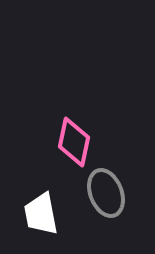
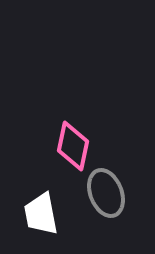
pink diamond: moved 1 px left, 4 px down
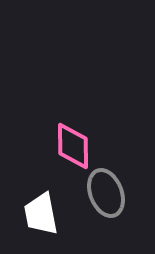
pink diamond: rotated 12 degrees counterclockwise
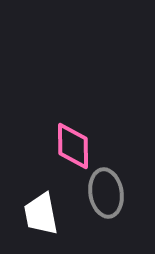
gray ellipse: rotated 12 degrees clockwise
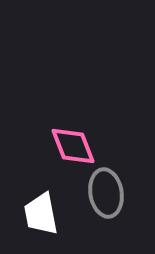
pink diamond: rotated 21 degrees counterclockwise
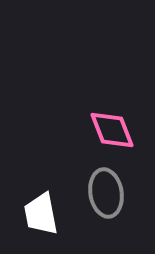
pink diamond: moved 39 px right, 16 px up
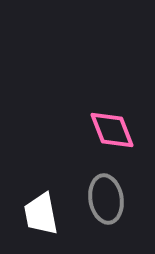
gray ellipse: moved 6 px down
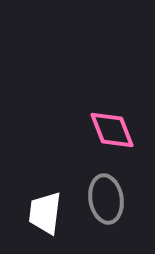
white trapezoid: moved 4 px right, 1 px up; rotated 18 degrees clockwise
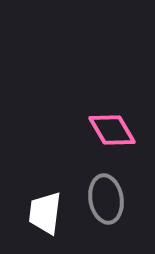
pink diamond: rotated 9 degrees counterclockwise
